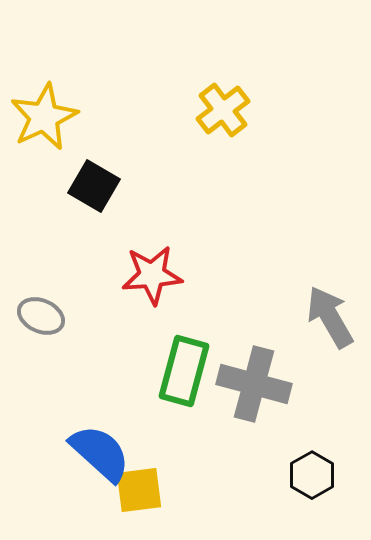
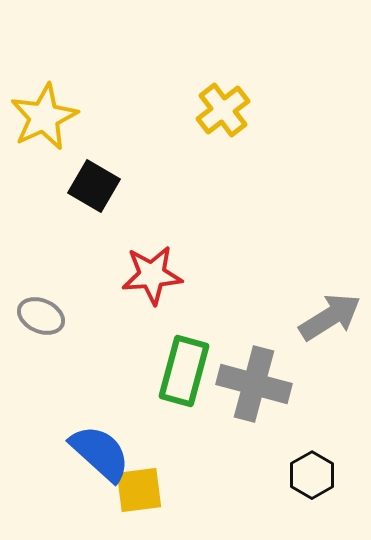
gray arrow: rotated 88 degrees clockwise
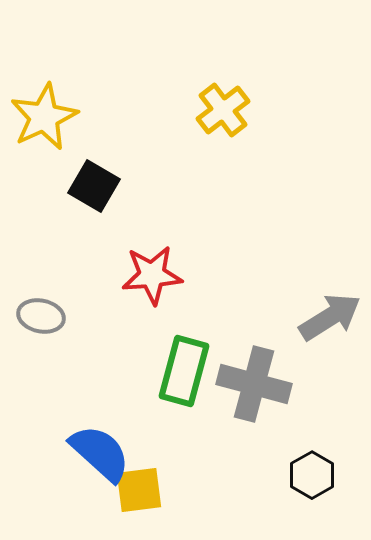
gray ellipse: rotated 12 degrees counterclockwise
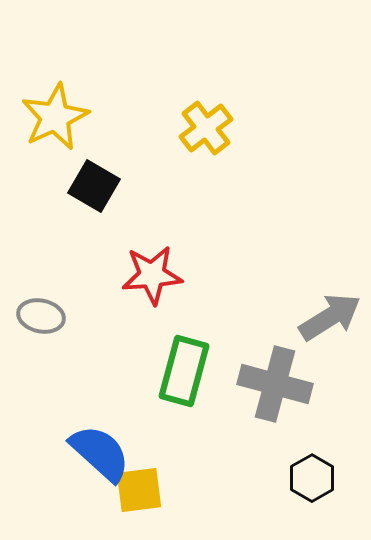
yellow cross: moved 17 px left, 18 px down
yellow star: moved 11 px right
gray cross: moved 21 px right
black hexagon: moved 3 px down
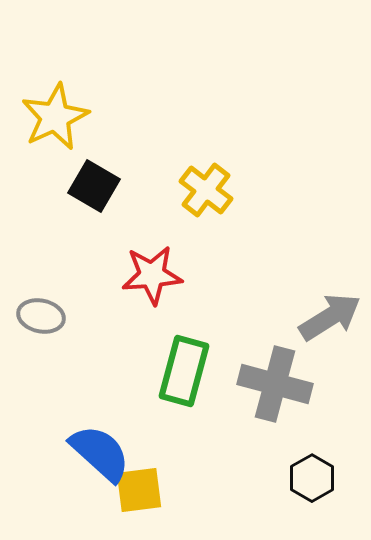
yellow cross: moved 62 px down; rotated 14 degrees counterclockwise
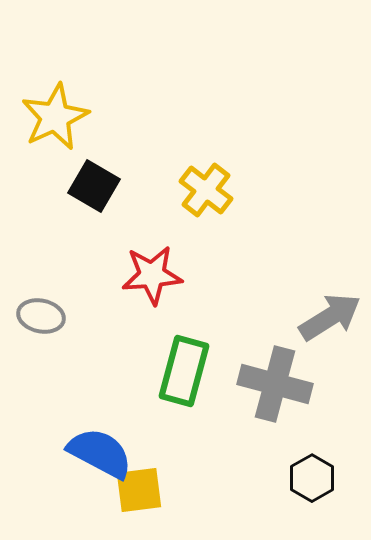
blue semicircle: rotated 14 degrees counterclockwise
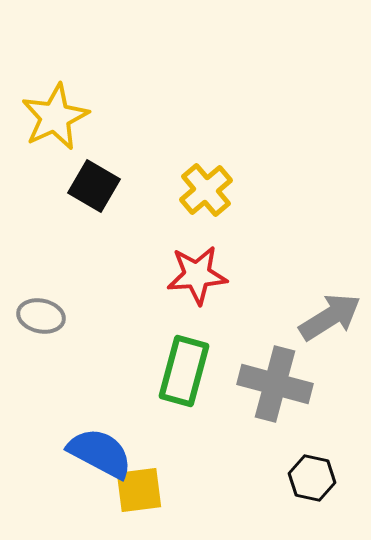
yellow cross: rotated 12 degrees clockwise
red star: moved 45 px right
black hexagon: rotated 18 degrees counterclockwise
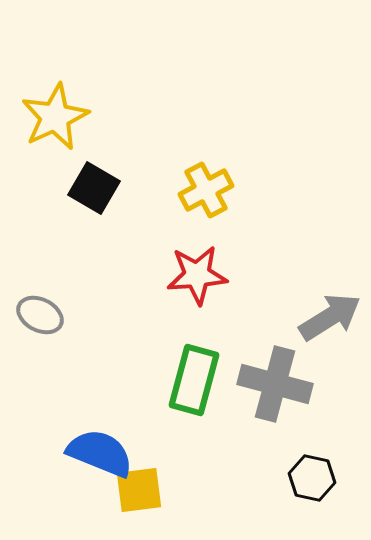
black square: moved 2 px down
yellow cross: rotated 12 degrees clockwise
gray ellipse: moved 1 px left, 1 px up; rotated 15 degrees clockwise
green rectangle: moved 10 px right, 9 px down
blue semicircle: rotated 6 degrees counterclockwise
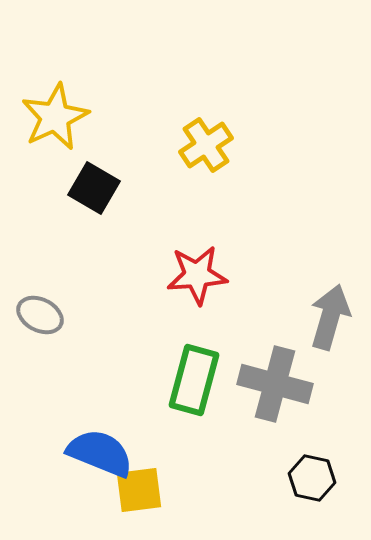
yellow cross: moved 45 px up; rotated 6 degrees counterclockwise
gray arrow: rotated 42 degrees counterclockwise
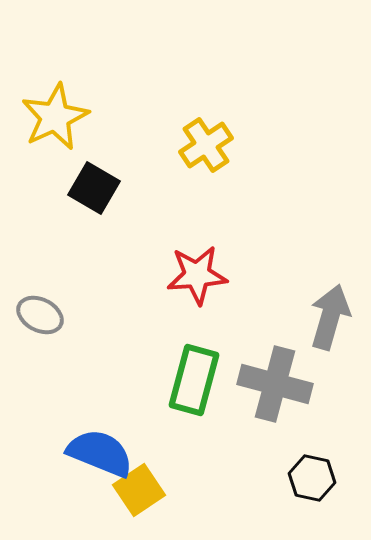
yellow square: rotated 27 degrees counterclockwise
